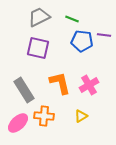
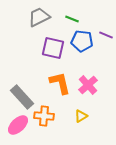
purple line: moved 2 px right; rotated 16 degrees clockwise
purple square: moved 15 px right
pink cross: moved 1 px left; rotated 12 degrees counterclockwise
gray rectangle: moved 2 px left, 7 px down; rotated 10 degrees counterclockwise
pink ellipse: moved 2 px down
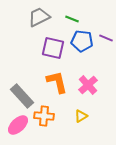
purple line: moved 3 px down
orange L-shape: moved 3 px left, 1 px up
gray rectangle: moved 1 px up
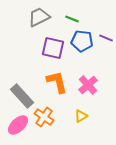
orange cross: moved 1 px down; rotated 30 degrees clockwise
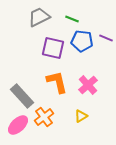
orange cross: rotated 18 degrees clockwise
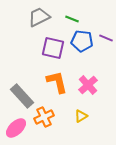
orange cross: rotated 12 degrees clockwise
pink ellipse: moved 2 px left, 3 px down
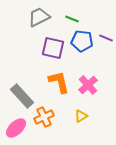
orange L-shape: moved 2 px right
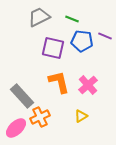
purple line: moved 1 px left, 2 px up
orange cross: moved 4 px left
